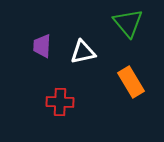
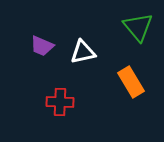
green triangle: moved 10 px right, 4 px down
purple trapezoid: rotated 70 degrees counterclockwise
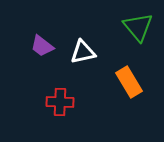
purple trapezoid: rotated 15 degrees clockwise
orange rectangle: moved 2 px left
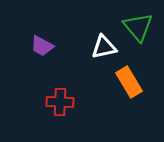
purple trapezoid: rotated 10 degrees counterclockwise
white triangle: moved 21 px right, 5 px up
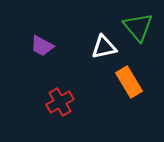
red cross: rotated 32 degrees counterclockwise
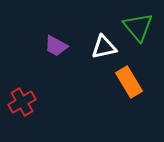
purple trapezoid: moved 14 px right
red cross: moved 38 px left
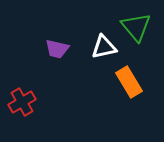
green triangle: moved 2 px left
purple trapezoid: moved 1 px right, 3 px down; rotated 15 degrees counterclockwise
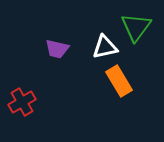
green triangle: rotated 16 degrees clockwise
white triangle: moved 1 px right
orange rectangle: moved 10 px left, 1 px up
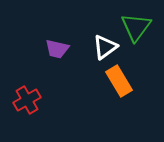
white triangle: rotated 24 degrees counterclockwise
red cross: moved 5 px right, 2 px up
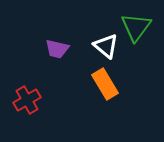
white triangle: moved 1 px right, 1 px up; rotated 44 degrees counterclockwise
orange rectangle: moved 14 px left, 3 px down
